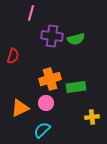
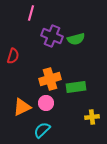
purple cross: rotated 15 degrees clockwise
orange triangle: moved 2 px right, 1 px up
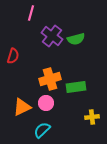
purple cross: rotated 15 degrees clockwise
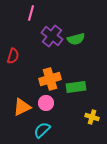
yellow cross: rotated 24 degrees clockwise
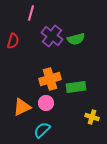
red semicircle: moved 15 px up
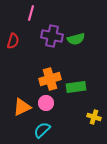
purple cross: rotated 25 degrees counterclockwise
yellow cross: moved 2 px right
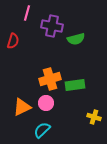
pink line: moved 4 px left
purple cross: moved 10 px up
green rectangle: moved 1 px left, 2 px up
